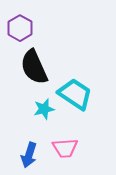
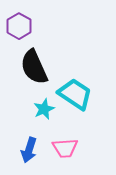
purple hexagon: moved 1 px left, 2 px up
cyan star: rotated 10 degrees counterclockwise
blue arrow: moved 5 px up
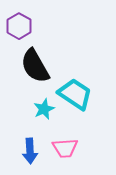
black semicircle: moved 1 px right, 1 px up; rotated 6 degrees counterclockwise
blue arrow: moved 1 px right, 1 px down; rotated 20 degrees counterclockwise
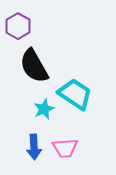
purple hexagon: moved 1 px left
black semicircle: moved 1 px left
blue arrow: moved 4 px right, 4 px up
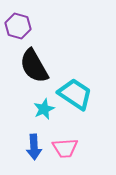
purple hexagon: rotated 15 degrees counterclockwise
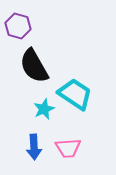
pink trapezoid: moved 3 px right
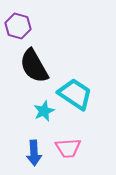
cyan star: moved 2 px down
blue arrow: moved 6 px down
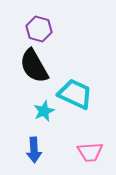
purple hexagon: moved 21 px right, 3 px down
cyan trapezoid: rotated 9 degrees counterclockwise
pink trapezoid: moved 22 px right, 4 px down
blue arrow: moved 3 px up
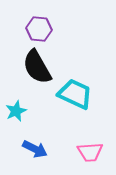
purple hexagon: rotated 10 degrees counterclockwise
black semicircle: moved 3 px right, 1 px down
cyan star: moved 28 px left
blue arrow: moved 1 px right, 1 px up; rotated 60 degrees counterclockwise
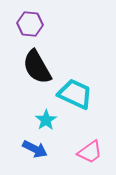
purple hexagon: moved 9 px left, 5 px up
cyan star: moved 30 px right, 9 px down; rotated 10 degrees counterclockwise
pink trapezoid: rotated 32 degrees counterclockwise
